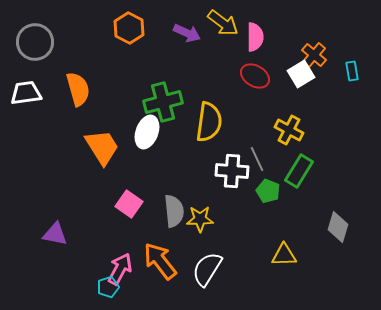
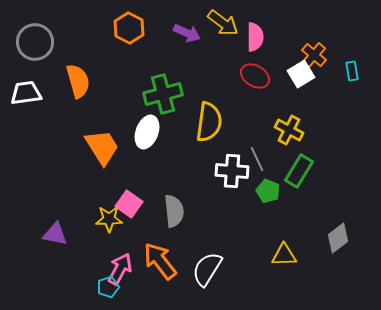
orange semicircle: moved 8 px up
green cross: moved 8 px up
yellow star: moved 91 px left
gray diamond: moved 11 px down; rotated 36 degrees clockwise
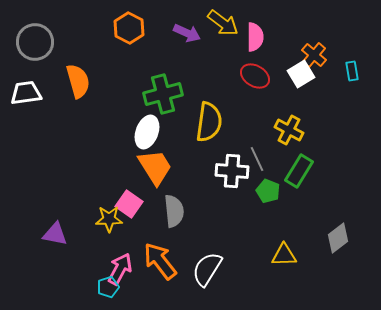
orange trapezoid: moved 53 px right, 20 px down
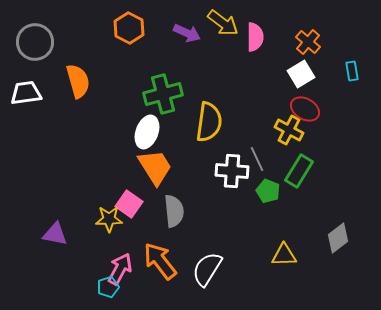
orange cross: moved 6 px left, 13 px up
red ellipse: moved 50 px right, 33 px down
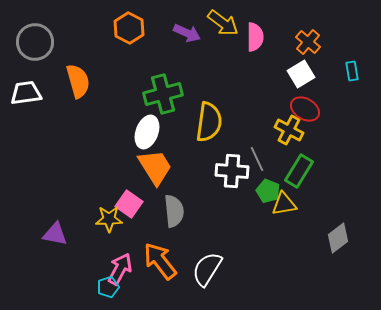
yellow triangle: moved 51 px up; rotated 8 degrees counterclockwise
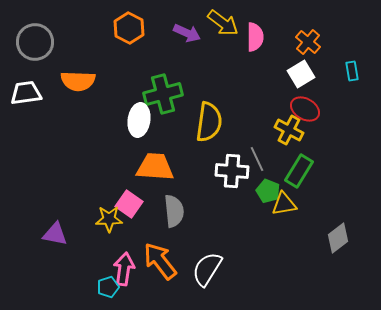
orange semicircle: rotated 108 degrees clockwise
white ellipse: moved 8 px left, 12 px up; rotated 12 degrees counterclockwise
orange trapezoid: rotated 54 degrees counterclockwise
pink arrow: moved 4 px right; rotated 20 degrees counterclockwise
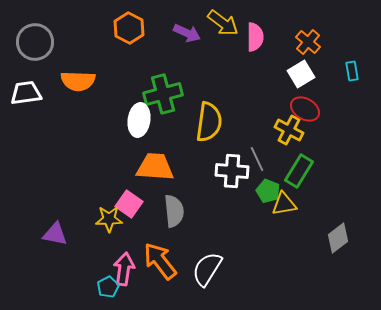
cyan pentagon: rotated 10 degrees counterclockwise
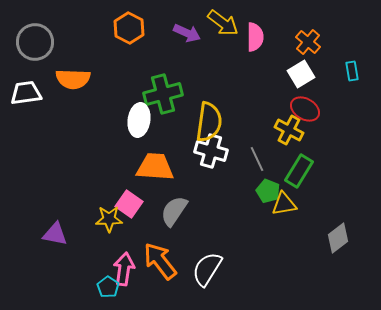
orange semicircle: moved 5 px left, 2 px up
white cross: moved 21 px left, 20 px up; rotated 12 degrees clockwise
gray semicircle: rotated 140 degrees counterclockwise
cyan pentagon: rotated 10 degrees counterclockwise
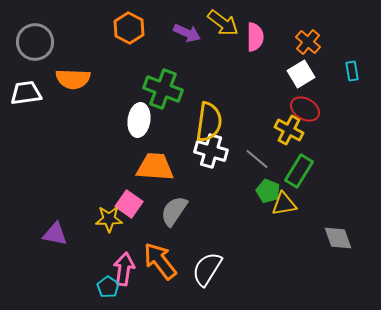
green cross: moved 5 px up; rotated 36 degrees clockwise
gray line: rotated 25 degrees counterclockwise
gray diamond: rotated 72 degrees counterclockwise
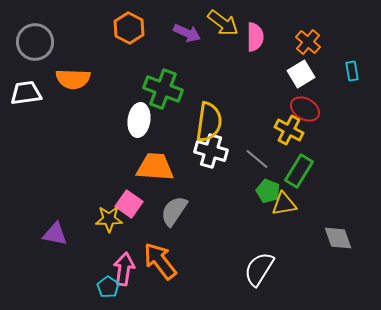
white semicircle: moved 52 px right
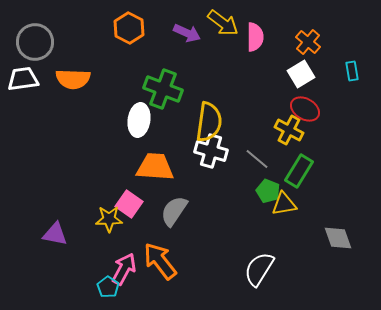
white trapezoid: moved 3 px left, 14 px up
pink arrow: rotated 20 degrees clockwise
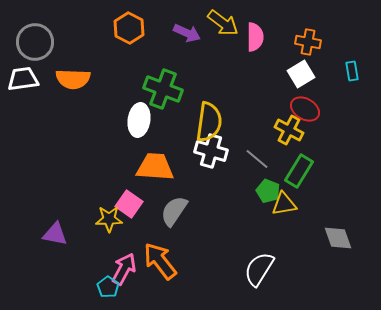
orange cross: rotated 30 degrees counterclockwise
